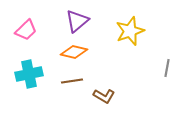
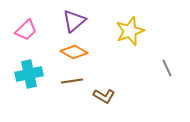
purple triangle: moved 3 px left
orange diamond: rotated 16 degrees clockwise
gray line: rotated 36 degrees counterclockwise
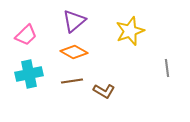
pink trapezoid: moved 5 px down
gray line: rotated 18 degrees clockwise
brown L-shape: moved 5 px up
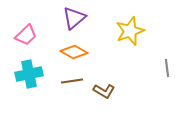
purple triangle: moved 3 px up
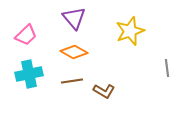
purple triangle: rotated 30 degrees counterclockwise
